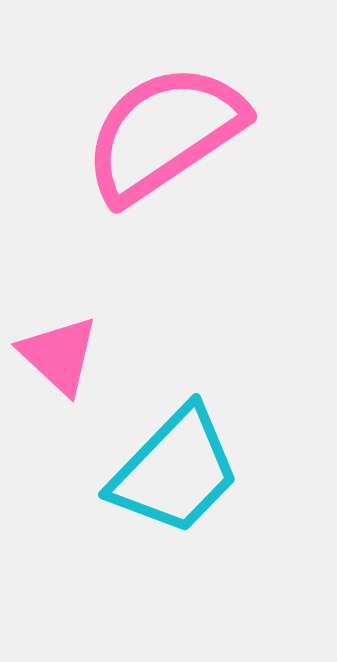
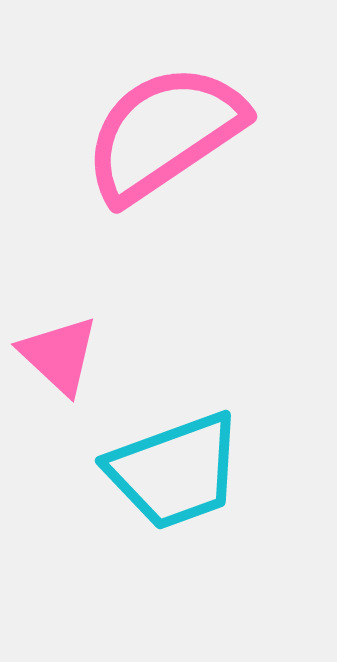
cyan trapezoid: rotated 26 degrees clockwise
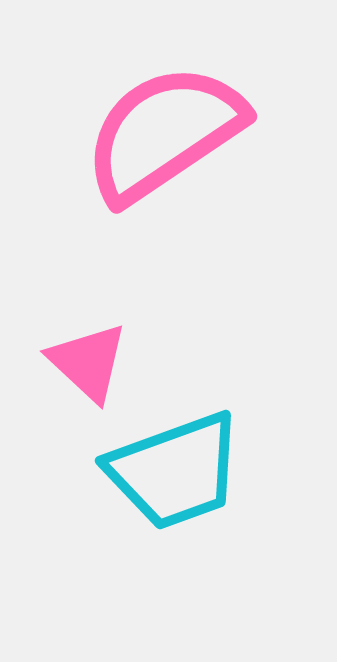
pink triangle: moved 29 px right, 7 px down
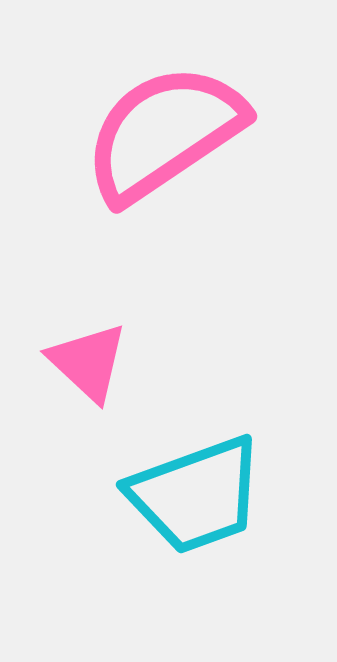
cyan trapezoid: moved 21 px right, 24 px down
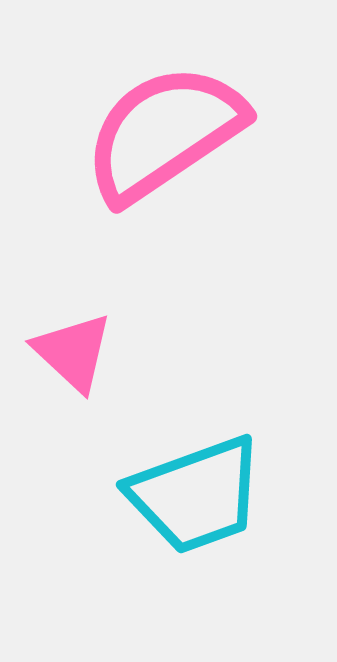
pink triangle: moved 15 px left, 10 px up
